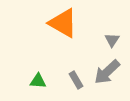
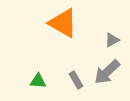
gray triangle: rotated 28 degrees clockwise
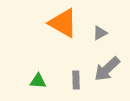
gray triangle: moved 12 px left, 7 px up
gray arrow: moved 3 px up
gray rectangle: rotated 30 degrees clockwise
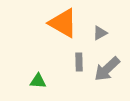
gray rectangle: moved 3 px right, 18 px up
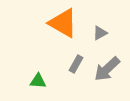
gray rectangle: moved 3 px left, 2 px down; rotated 30 degrees clockwise
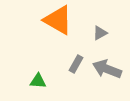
orange triangle: moved 5 px left, 3 px up
gray arrow: rotated 64 degrees clockwise
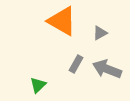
orange triangle: moved 4 px right, 1 px down
green triangle: moved 4 px down; rotated 48 degrees counterclockwise
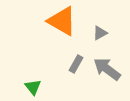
gray arrow: rotated 16 degrees clockwise
green triangle: moved 5 px left, 2 px down; rotated 24 degrees counterclockwise
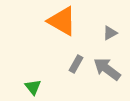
gray triangle: moved 10 px right
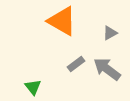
gray rectangle: rotated 24 degrees clockwise
